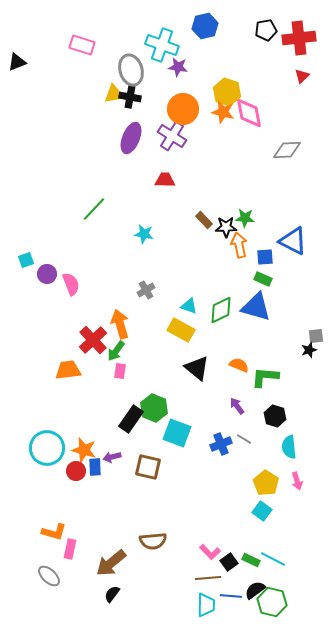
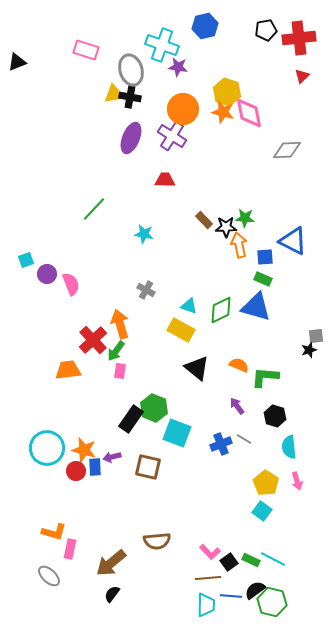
pink rectangle at (82, 45): moved 4 px right, 5 px down
gray cross at (146, 290): rotated 30 degrees counterclockwise
brown semicircle at (153, 541): moved 4 px right
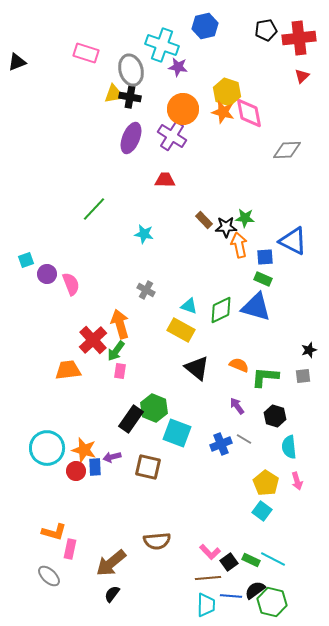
pink rectangle at (86, 50): moved 3 px down
gray square at (316, 336): moved 13 px left, 40 px down
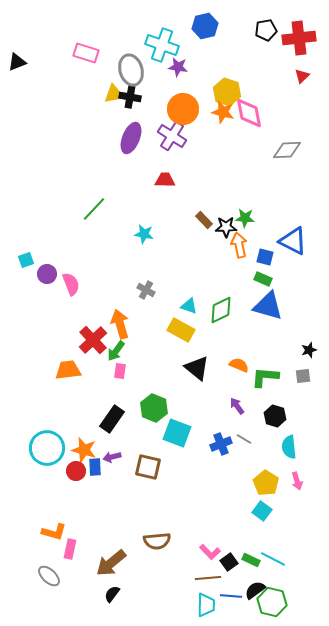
blue square at (265, 257): rotated 18 degrees clockwise
blue triangle at (256, 307): moved 12 px right, 1 px up
black rectangle at (131, 419): moved 19 px left
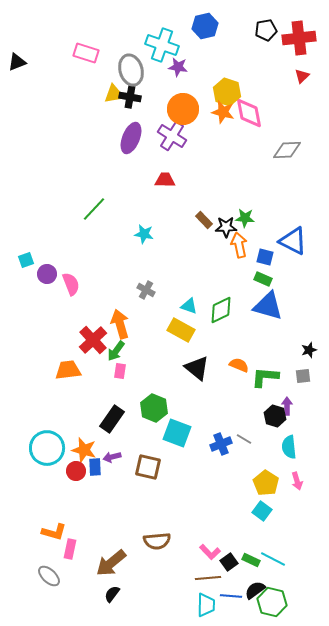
purple arrow at (237, 406): moved 50 px right; rotated 36 degrees clockwise
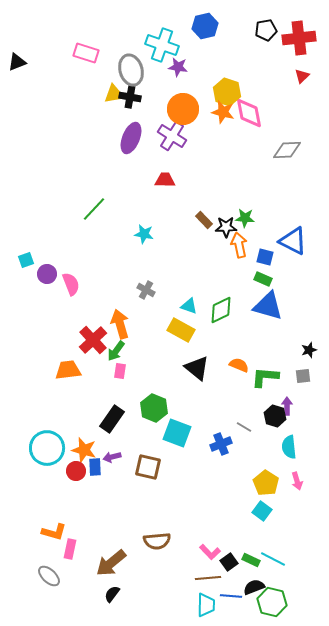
gray line at (244, 439): moved 12 px up
black semicircle at (255, 590): moved 1 px left, 3 px up; rotated 15 degrees clockwise
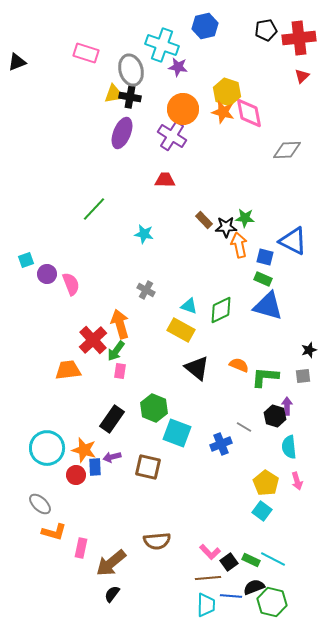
purple ellipse at (131, 138): moved 9 px left, 5 px up
red circle at (76, 471): moved 4 px down
pink rectangle at (70, 549): moved 11 px right, 1 px up
gray ellipse at (49, 576): moved 9 px left, 72 px up
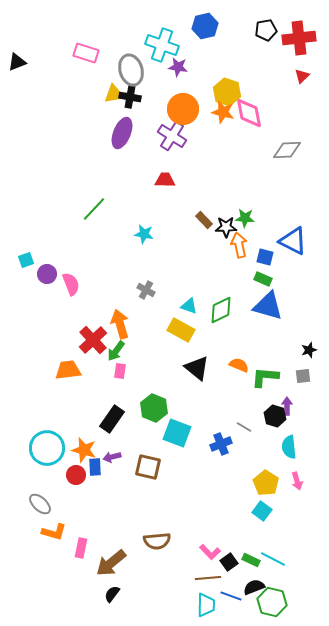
blue line at (231, 596): rotated 15 degrees clockwise
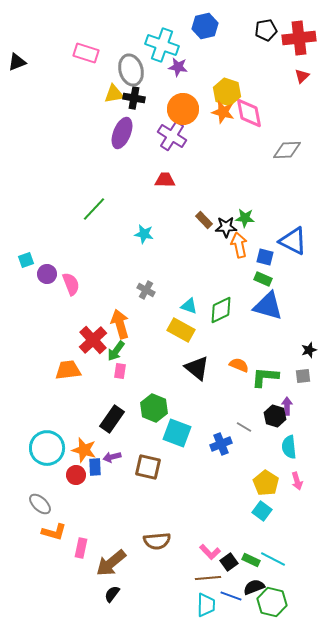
black cross at (130, 97): moved 4 px right, 1 px down
